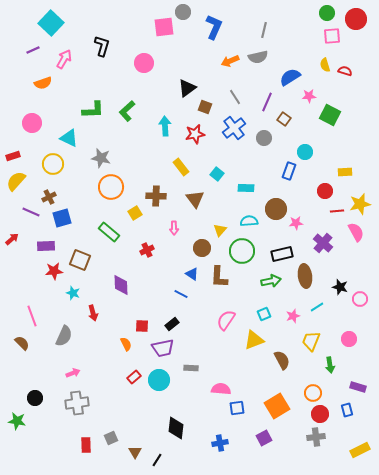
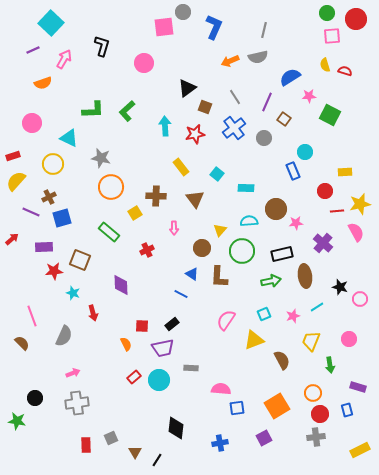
blue rectangle at (289, 171): moved 4 px right; rotated 42 degrees counterclockwise
purple rectangle at (46, 246): moved 2 px left, 1 px down
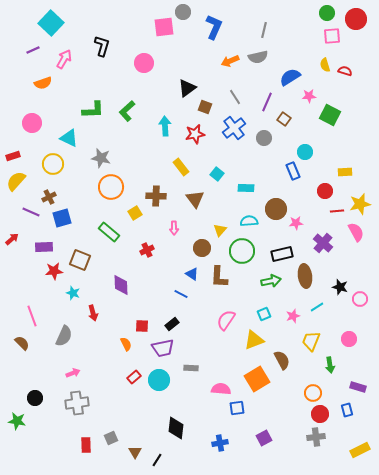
orange square at (277, 406): moved 20 px left, 27 px up
